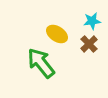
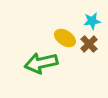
yellow ellipse: moved 8 px right, 4 px down
green arrow: rotated 64 degrees counterclockwise
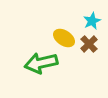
cyan star: rotated 18 degrees counterclockwise
yellow ellipse: moved 1 px left
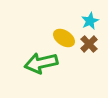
cyan star: moved 2 px left
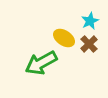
green arrow: rotated 16 degrees counterclockwise
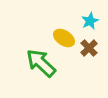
brown cross: moved 4 px down
green arrow: rotated 72 degrees clockwise
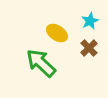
yellow ellipse: moved 7 px left, 5 px up
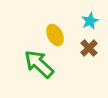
yellow ellipse: moved 2 px left, 2 px down; rotated 30 degrees clockwise
green arrow: moved 2 px left, 1 px down
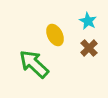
cyan star: moved 2 px left; rotated 18 degrees counterclockwise
green arrow: moved 5 px left
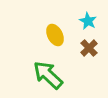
green arrow: moved 14 px right, 11 px down
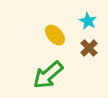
yellow ellipse: rotated 15 degrees counterclockwise
green arrow: rotated 84 degrees counterclockwise
